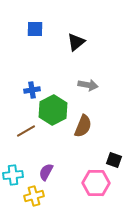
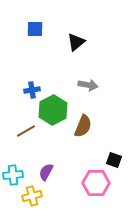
yellow cross: moved 2 px left
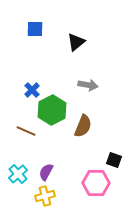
blue cross: rotated 35 degrees counterclockwise
green hexagon: moved 1 px left
brown line: rotated 54 degrees clockwise
cyan cross: moved 5 px right, 1 px up; rotated 36 degrees counterclockwise
yellow cross: moved 13 px right
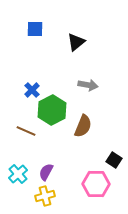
black square: rotated 14 degrees clockwise
pink hexagon: moved 1 px down
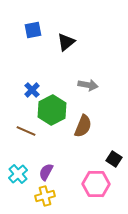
blue square: moved 2 px left, 1 px down; rotated 12 degrees counterclockwise
black triangle: moved 10 px left
black square: moved 1 px up
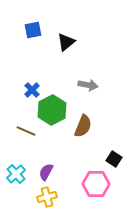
cyan cross: moved 2 px left
yellow cross: moved 2 px right, 1 px down
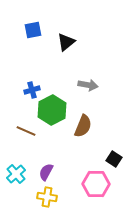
blue cross: rotated 28 degrees clockwise
yellow cross: rotated 24 degrees clockwise
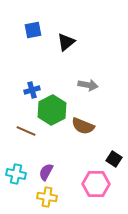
brown semicircle: rotated 90 degrees clockwise
cyan cross: rotated 36 degrees counterclockwise
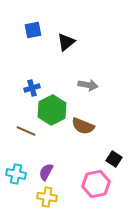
blue cross: moved 2 px up
pink hexagon: rotated 12 degrees counterclockwise
